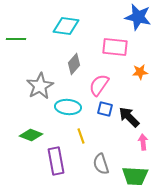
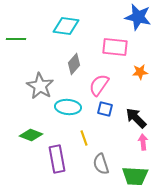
gray star: rotated 12 degrees counterclockwise
black arrow: moved 7 px right, 1 px down
yellow line: moved 3 px right, 2 px down
purple rectangle: moved 1 px right, 2 px up
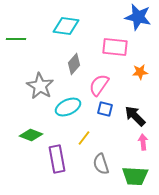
cyan ellipse: rotated 30 degrees counterclockwise
black arrow: moved 1 px left, 2 px up
yellow line: rotated 56 degrees clockwise
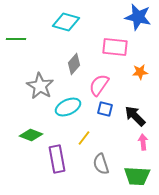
cyan diamond: moved 4 px up; rotated 8 degrees clockwise
green trapezoid: moved 2 px right
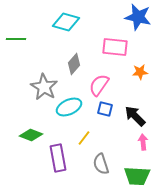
gray star: moved 4 px right, 1 px down
cyan ellipse: moved 1 px right
purple rectangle: moved 1 px right, 1 px up
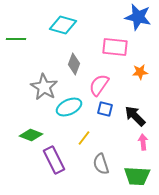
cyan diamond: moved 3 px left, 3 px down
gray diamond: rotated 20 degrees counterclockwise
purple rectangle: moved 4 px left, 2 px down; rotated 16 degrees counterclockwise
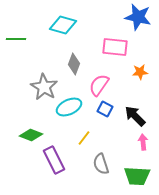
blue square: rotated 14 degrees clockwise
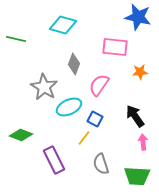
green line: rotated 12 degrees clockwise
blue square: moved 10 px left, 10 px down
black arrow: rotated 10 degrees clockwise
green diamond: moved 10 px left
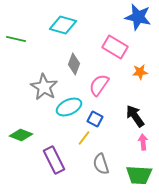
pink rectangle: rotated 25 degrees clockwise
green trapezoid: moved 2 px right, 1 px up
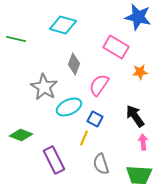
pink rectangle: moved 1 px right
yellow line: rotated 14 degrees counterclockwise
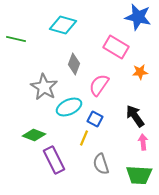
green diamond: moved 13 px right
